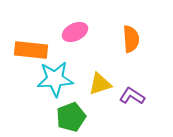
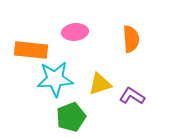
pink ellipse: rotated 20 degrees clockwise
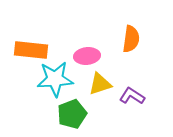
pink ellipse: moved 12 px right, 24 px down
orange semicircle: rotated 12 degrees clockwise
green pentagon: moved 1 px right, 3 px up
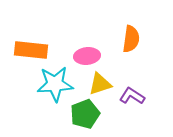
cyan star: moved 5 px down
green pentagon: moved 13 px right
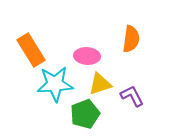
orange rectangle: rotated 52 degrees clockwise
pink ellipse: rotated 10 degrees clockwise
purple L-shape: rotated 30 degrees clockwise
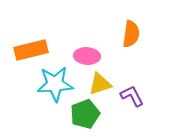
orange semicircle: moved 5 px up
orange rectangle: rotated 72 degrees counterclockwise
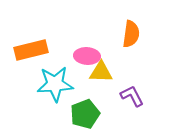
yellow triangle: moved 1 px right, 12 px up; rotated 20 degrees clockwise
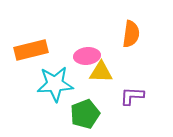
pink ellipse: rotated 10 degrees counterclockwise
purple L-shape: rotated 60 degrees counterclockwise
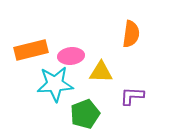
pink ellipse: moved 16 px left
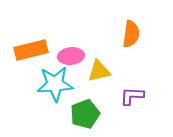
yellow triangle: moved 2 px left, 1 px up; rotated 15 degrees counterclockwise
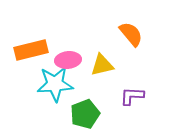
orange semicircle: rotated 48 degrees counterclockwise
pink ellipse: moved 3 px left, 4 px down
yellow triangle: moved 3 px right, 6 px up
